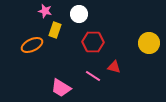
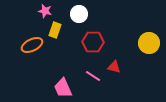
pink trapezoid: moved 2 px right; rotated 35 degrees clockwise
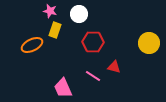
pink star: moved 5 px right
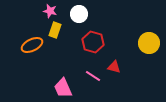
red hexagon: rotated 15 degrees clockwise
